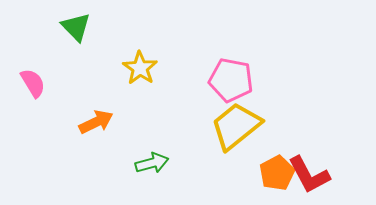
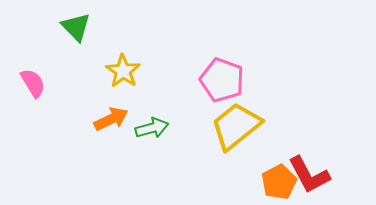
yellow star: moved 17 px left, 3 px down
pink pentagon: moved 9 px left; rotated 9 degrees clockwise
orange arrow: moved 15 px right, 3 px up
green arrow: moved 35 px up
orange pentagon: moved 2 px right, 9 px down
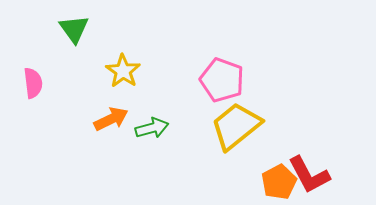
green triangle: moved 2 px left, 2 px down; rotated 8 degrees clockwise
pink semicircle: rotated 24 degrees clockwise
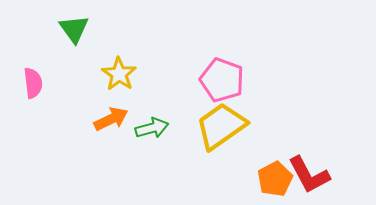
yellow star: moved 4 px left, 3 px down
yellow trapezoid: moved 15 px left; rotated 4 degrees clockwise
orange pentagon: moved 4 px left, 3 px up
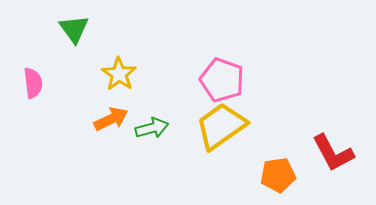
red L-shape: moved 24 px right, 22 px up
orange pentagon: moved 3 px right, 4 px up; rotated 20 degrees clockwise
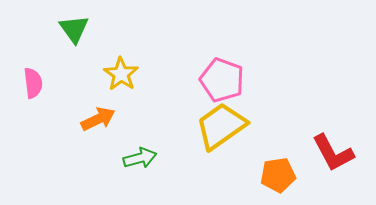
yellow star: moved 2 px right
orange arrow: moved 13 px left
green arrow: moved 12 px left, 30 px down
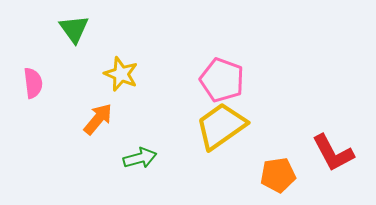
yellow star: rotated 12 degrees counterclockwise
orange arrow: rotated 24 degrees counterclockwise
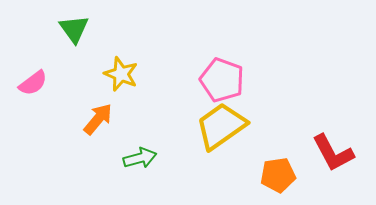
pink semicircle: rotated 60 degrees clockwise
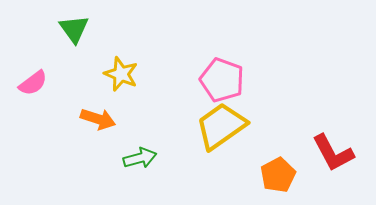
orange arrow: rotated 68 degrees clockwise
orange pentagon: rotated 20 degrees counterclockwise
